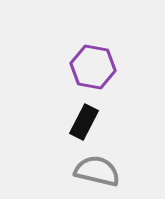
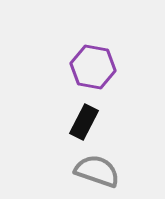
gray semicircle: rotated 6 degrees clockwise
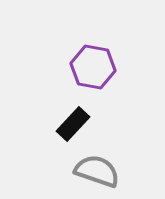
black rectangle: moved 11 px left, 2 px down; rotated 16 degrees clockwise
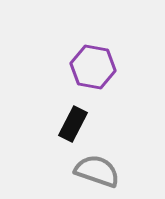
black rectangle: rotated 16 degrees counterclockwise
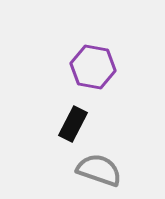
gray semicircle: moved 2 px right, 1 px up
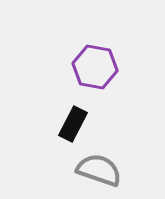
purple hexagon: moved 2 px right
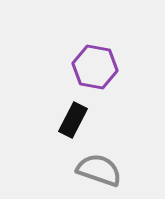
black rectangle: moved 4 px up
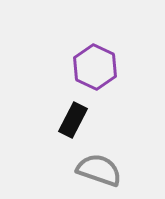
purple hexagon: rotated 15 degrees clockwise
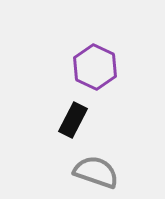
gray semicircle: moved 3 px left, 2 px down
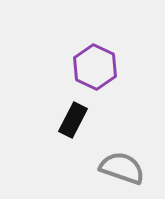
gray semicircle: moved 26 px right, 4 px up
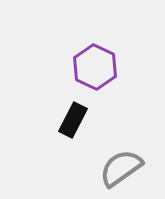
gray semicircle: moved 1 px left; rotated 54 degrees counterclockwise
